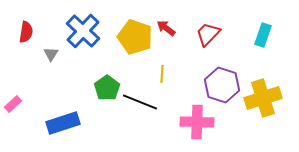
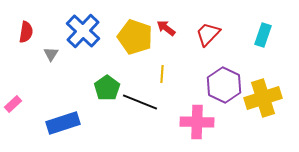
purple hexagon: moved 2 px right; rotated 8 degrees clockwise
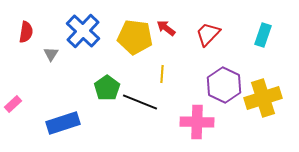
yellow pentagon: rotated 12 degrees counterclockwise
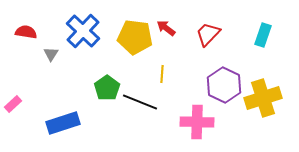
red semicircle: rotated 90 degrees counterclockwise
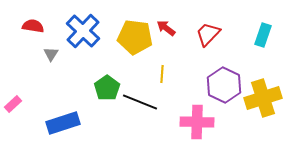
red semicircle: moved 7 px right, 6 px up
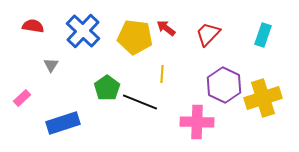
gray triangle: moved 11 px down
pink rectangle: moved 9 px right, 6 px up
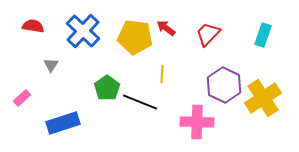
yellow cross: rotated 15 degrees counterclockwise
